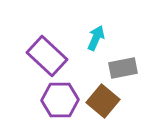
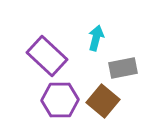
cyan arrow: rotated 10 degrees counterclockwise
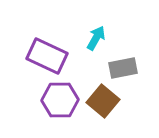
cyan arrow: rotated 15 degrees clockwise
purple rectangle: rotated 18 degrees counterclockwise
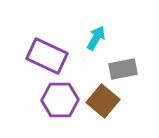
gray rectangle: moved 1 px down
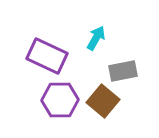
gray rectangle: moved 2 px down
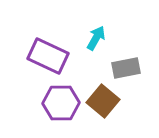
purple rectangle: moved 1 px right
gray rectangle: moved 3 px right, 3 px up
purple hexagon: moved 1 px right, 3 px down
